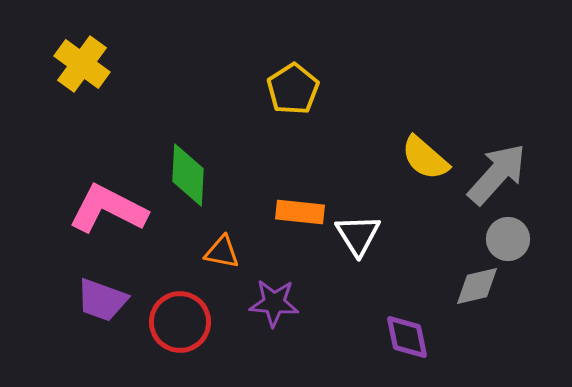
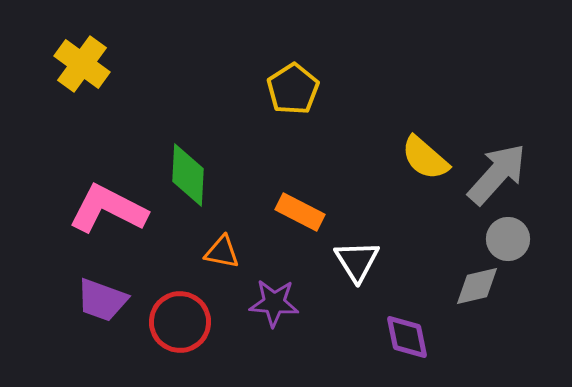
orange rectangle: rotated 21 degrees clockwise
white triangle: moved 1 px left, 26 px down
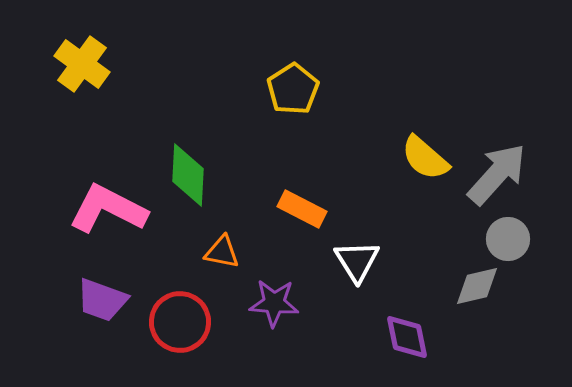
orange rectangle: moved 2 px right, 3 px up
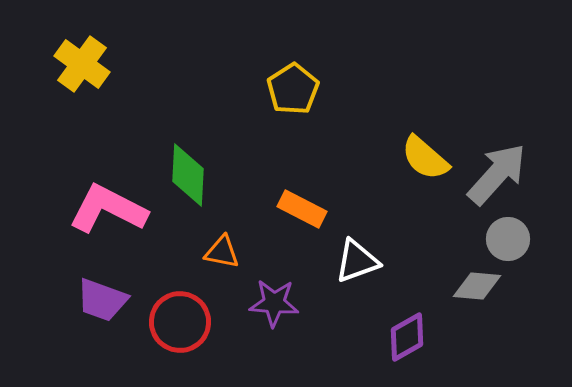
white triangle: rotated 42 degrees clockwise
gray diamond: rotated 18 degrees clockwise
purple diamond: rotated 72 degrees clockwise
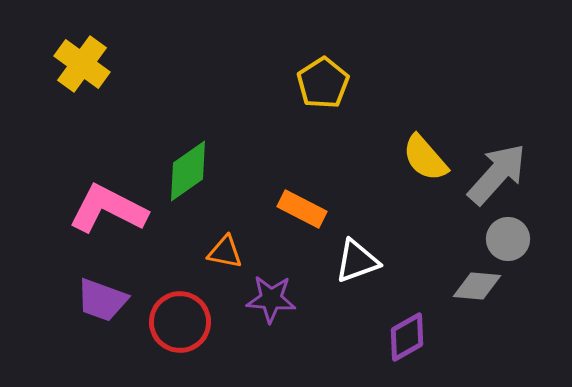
yellow pentagon: moved 30 px right, 6 px up
yellow semicircle: rotated 8 degrees clockwise
green diamond: moved 4 px up; rotated 52 degrees clockwise
orange triangle: moved 3 px right
purple star: moved 3 px left, 4 px up
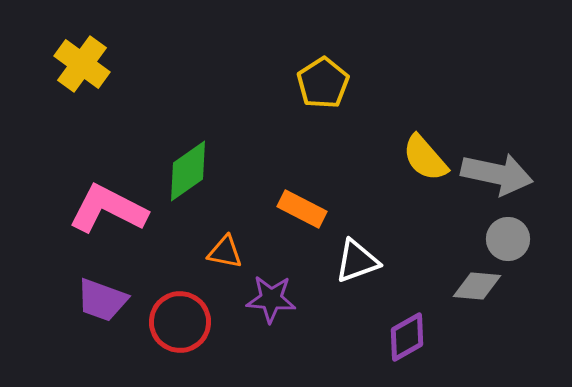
gray arrow: rotated 60 degrees clockwise
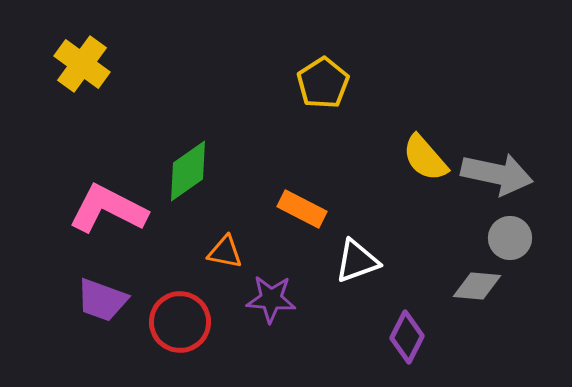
gray circle: moved 2 px right, 1 px up
purple diamond: rotated 33 degrees counterclockwise
